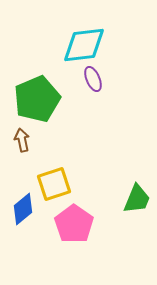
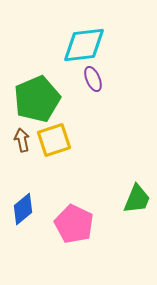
yellow square: moved 44 px up
pink pentagon: rotated 9 degrees counterclockwise
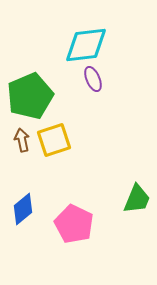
cyan diamond: moved 2 px right
green pentagon: moved 7 px left, 3 px up
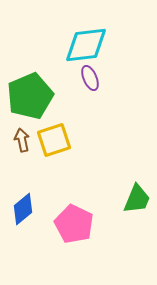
purple ellipse: moved 3 px left, 1 px up
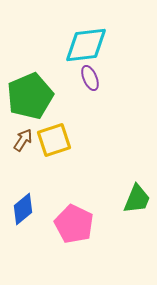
brown arrow: moved 1 px right; rotated 45 degrees clockwise
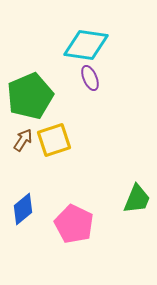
cyan diamond: rotated 15 degrees clockwise
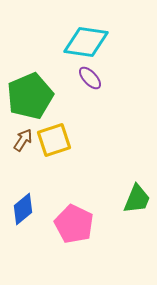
cyan diamond: moved 3 px up
purple ellipse: rotated 20 degrees counterclockwise
